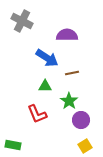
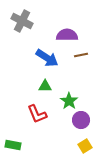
brown line: moved 9 px right, 18 px up
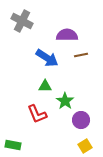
green star: moved 4 px left
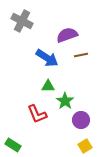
purple semicircle: rotated 20 degrees counterclockwise
green triangle: moved 3 px right
green rectangle: rotated 21 degrees clockwise
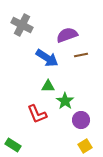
gray cross: moved 4 px down
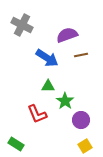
green rectangle: moved 3 px right, 1 px up
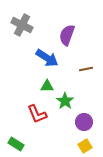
purple semicircle: rotated 50 degrees counterclockwise
brown line: moved 5 px right, 14 px down
green triangle: moved 1 px left
purple circle: moved 3 px right, 2 px down
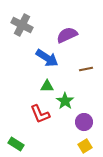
purple semicircle: rotated 45 degrees clockwise
red L-shape: moved 3 px right
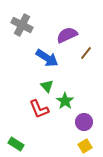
brown line: moved 16 px up; rotated 40 degrees counterclockwise
green triangle: rotated 48 degrees clockwise
red L-shape: moved 1 px left, 5 px up
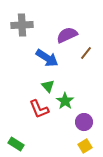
gray cross: rotated 30 degrees counterclockwise
green triangle: moved 1 px right
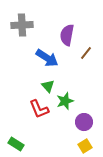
purple semicircle: rotated 55 degrees counterclockwise
green star: rotated 18 degrees clockwise
